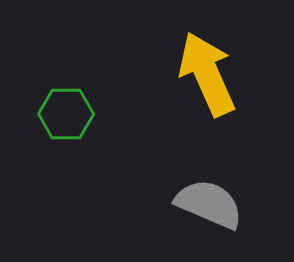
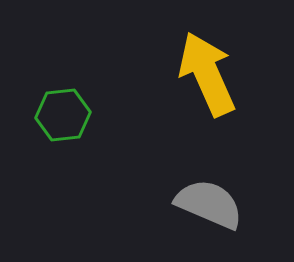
green hexagon: moved 3 px left, 1 px down; rotated 6 degrees counterclockwise
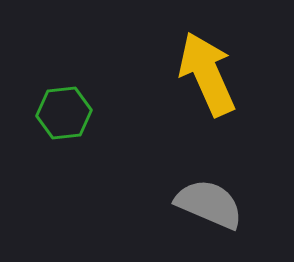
green hexagon: moved 1 px right, 2 px up
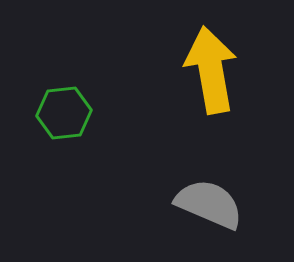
yellow arrow: moved 4 px right, 4 px up; rotated 14 degrees clockwise
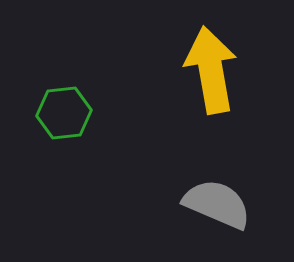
gray semicircle: moved 8 px right
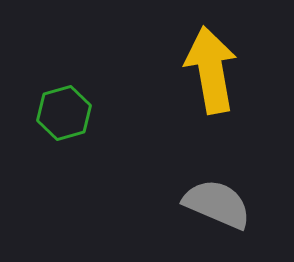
green hexagon: rotated 10 degrees counterclockwise
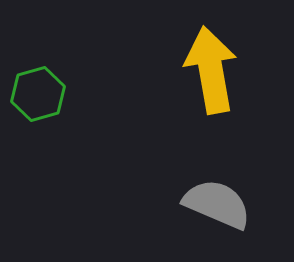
green hexagon: moved 26 px left, 19 px up
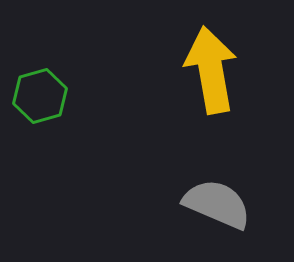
green hexagon: moved 2 px right, 2 px down
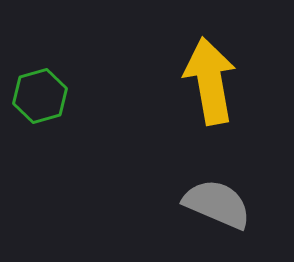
yellow arrow: moved 1 px left, 11 px down
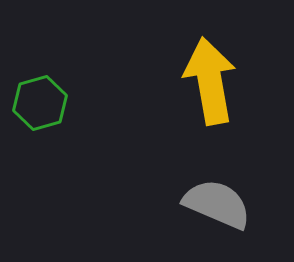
green hexagon: moved 7 px down
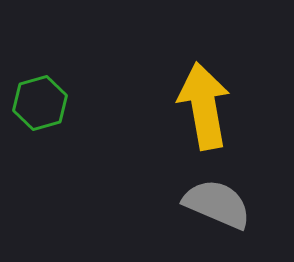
yellow arrow: moved 6 px left, 25 px down
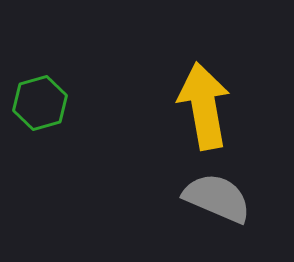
gray semicircle: moved 6 px up
